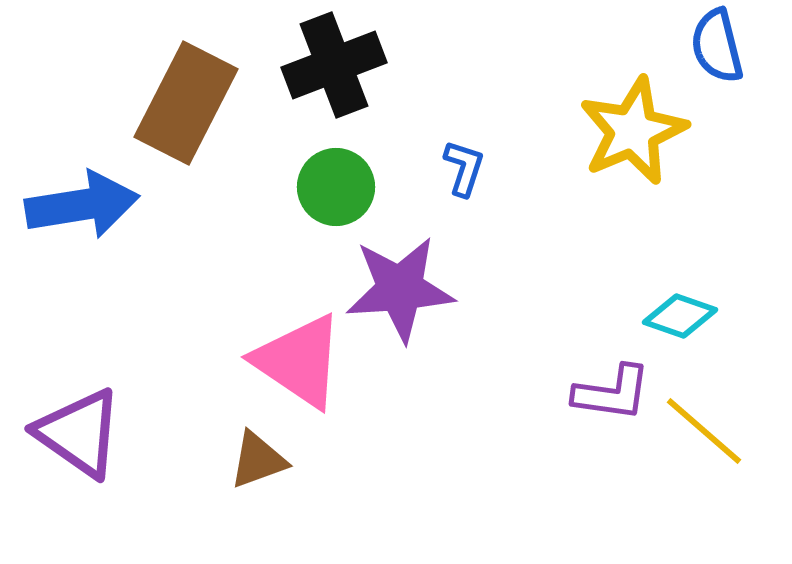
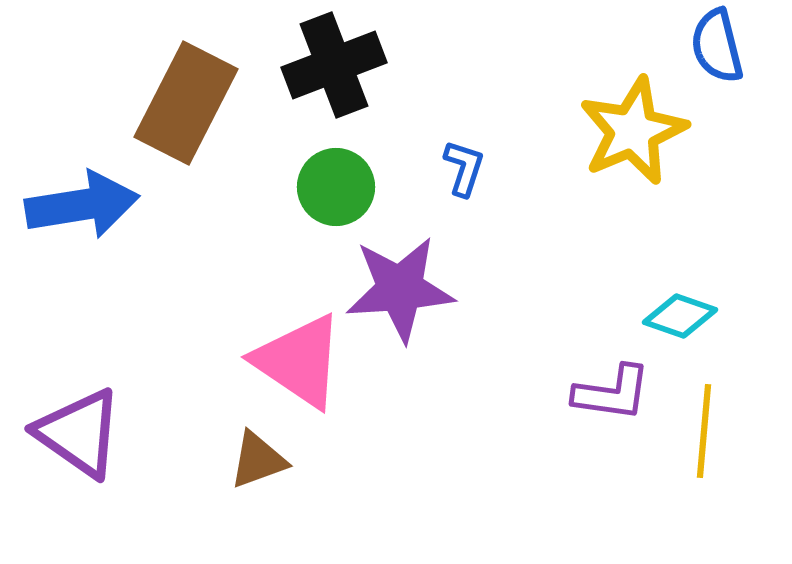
yellow line: rotated 54 degrees clockwise
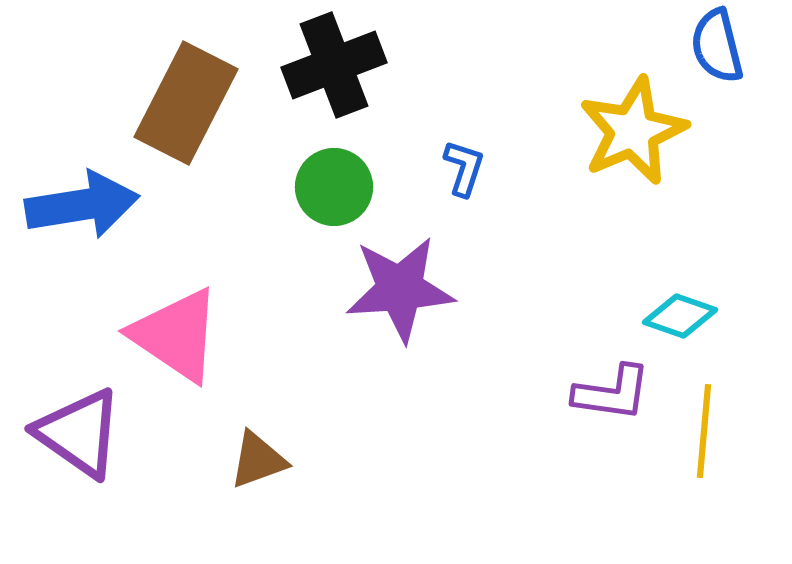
green circle: moved 2 px left
pink triangle: moved 123 px left, 26 px up
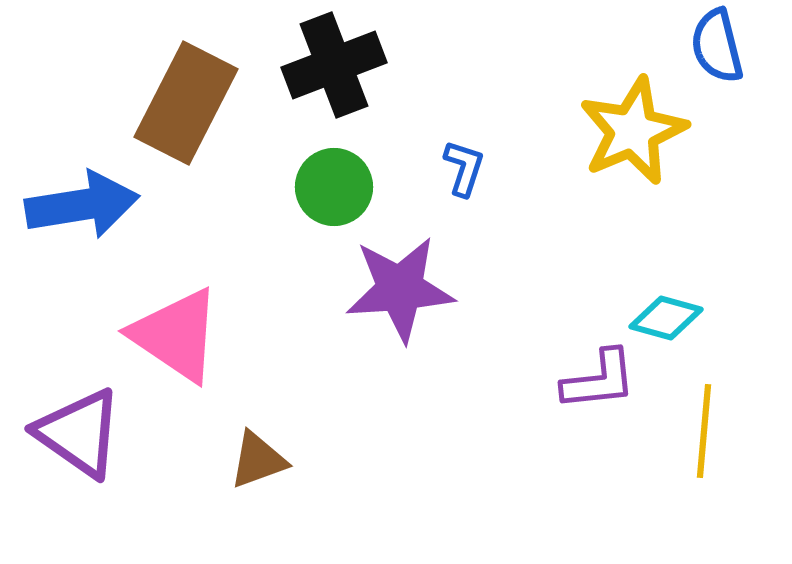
cyan diamond: moved 14 px left, 2 px down; rotated 4 degrees counterclockwise
purple L-shape: moved 13 px left, 13 px up; rotated 14 degrees counterclockwise
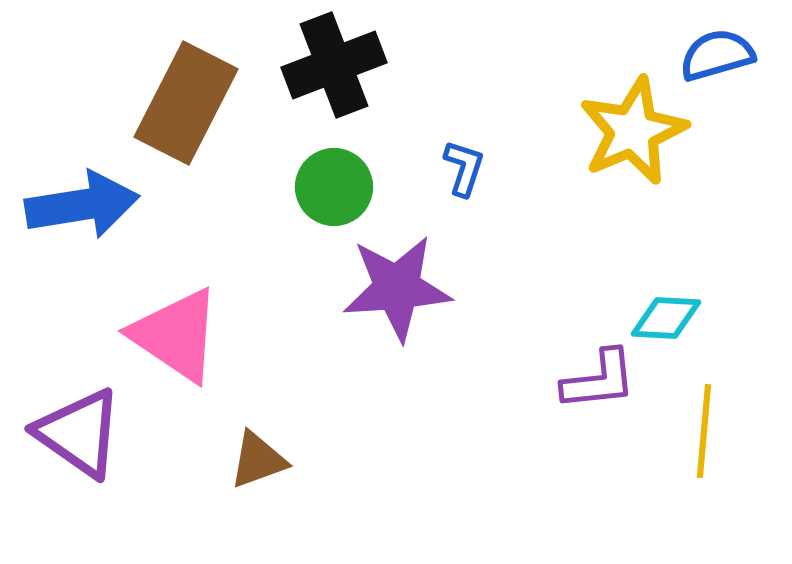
blue semicircle: moved 9 px down; rotated 88 degrees clockwise
purple star: moved 3 px left, 1 px up
cyan diamond: rotated 12 degrees counterclockwise
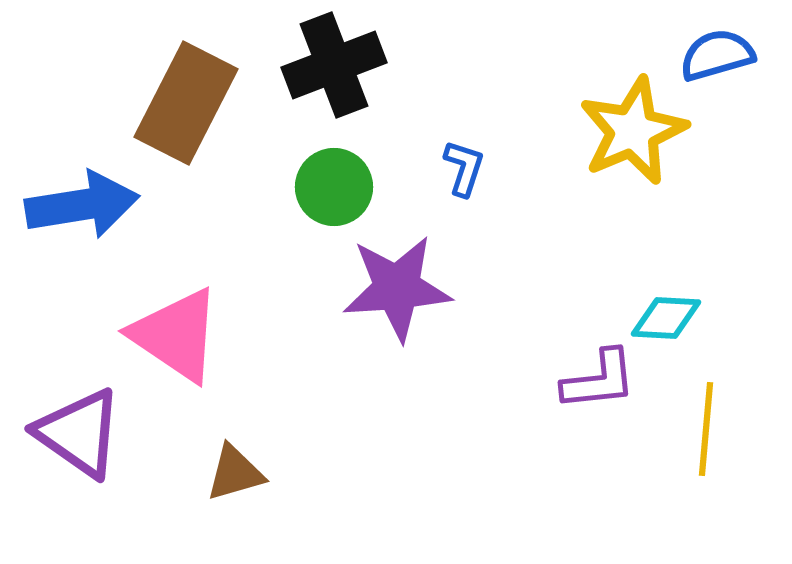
yellow line: moved 2 px right, 2 px up
brown triangle: moved 23 px left, 13 px down; rotated 4 degrees clockwise
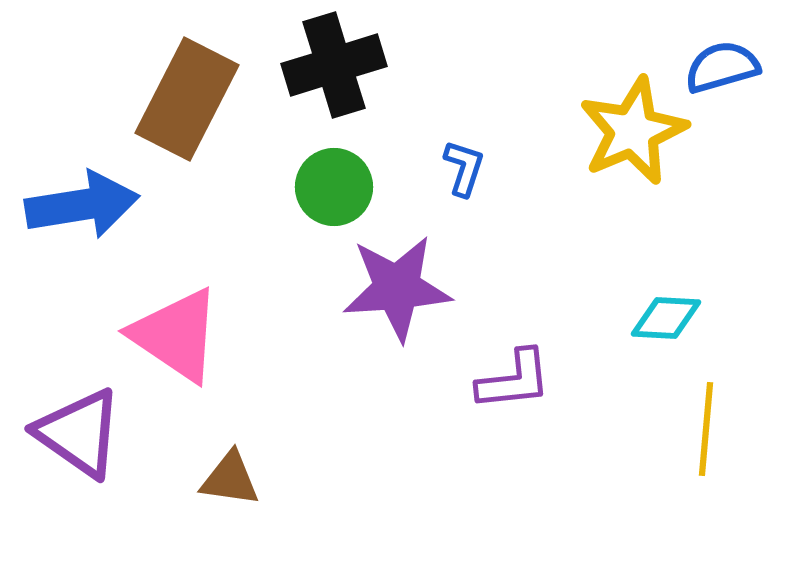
blue semicircle: moved 5 px right, 12 px down
black cross: rotated 4 degrees clockwise
brown rectangle: moved 1 px right, 4 px up
purple L-shape: moved 85 px left
brown triangle: moved 5 px left, 6 px down; rotated 24 degrees clockwise
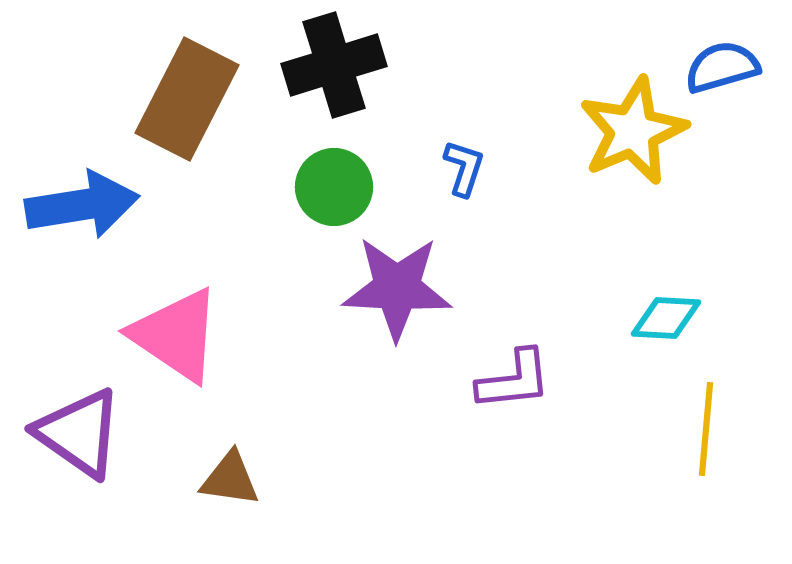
purple star: rotated 7 degrees clockwise
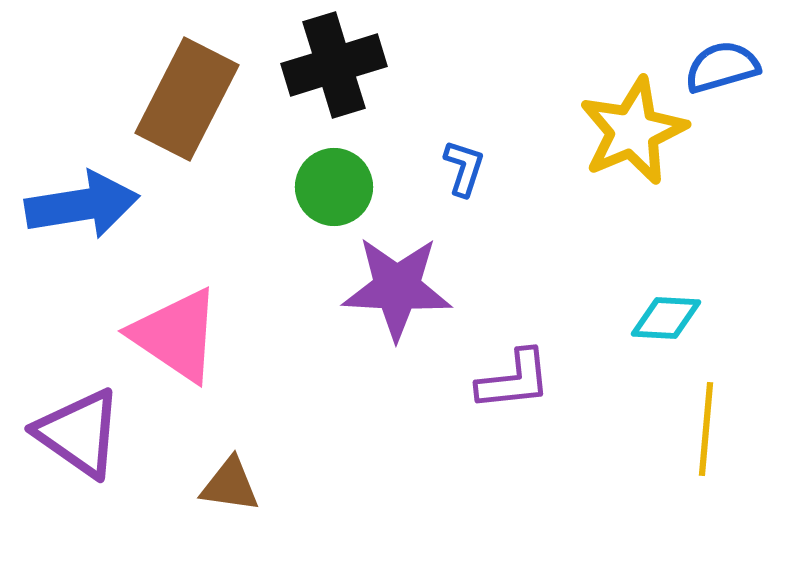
brown triangle: moved 6 px down
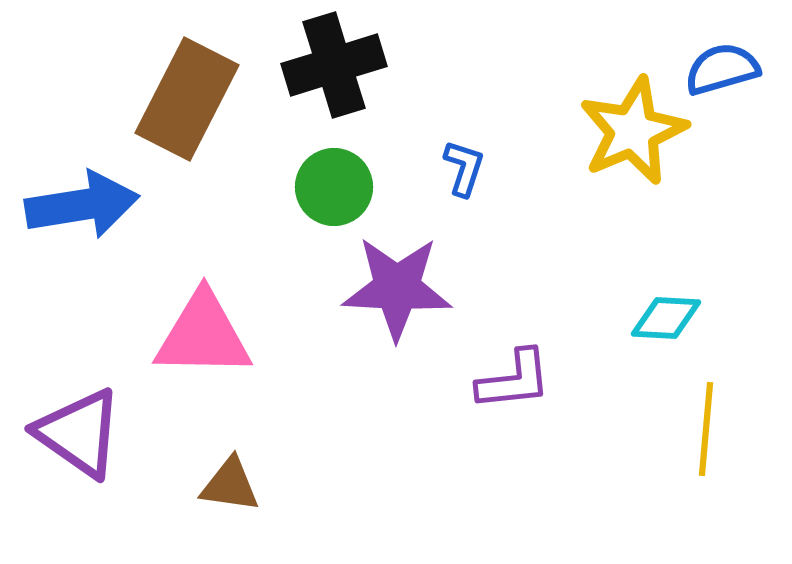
blue semicircle: moved 2 px down
pink triangle: moved 27 px right; rotated 33 degrees counterclockwise
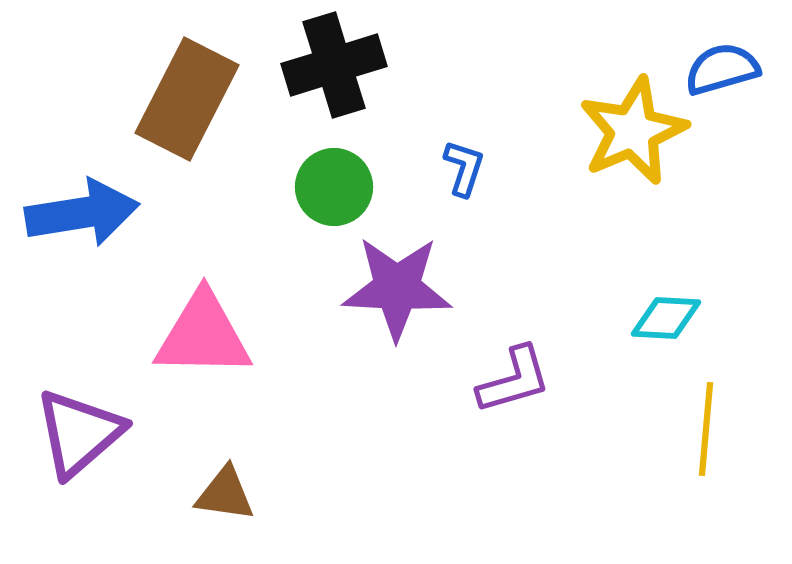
blue arrow: moved 8 px down
purple L-shape: rotated 10 degrees counterclockwise
purple triangle: rotated 44 degrees clockwise
brown triangle: moved 5 px left, 9 px down
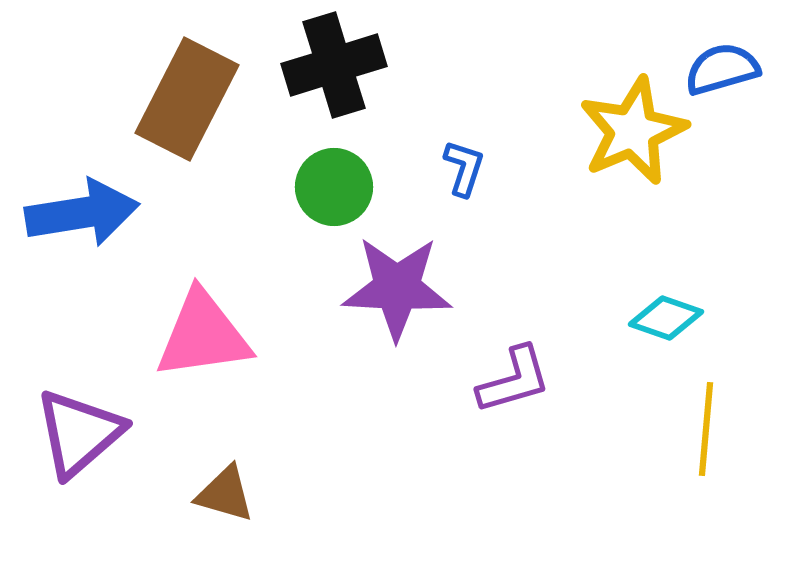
cyan diamond: rotated 16 degrees clockwise
pink triangle: rotated 9 degrees counterclockwise
brown triangle: rotated 8 degrees clockwise
